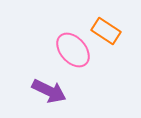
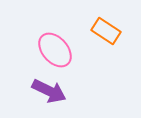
pink ellipse: moved 18 px left
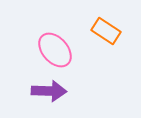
purple arrow: rotated 24 degrees counterclockwise
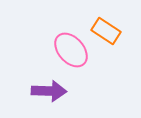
pink ellipse: moved 16 px right
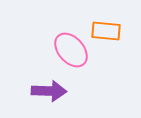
orange rectangle: rotated 28 degrees counterclockwise
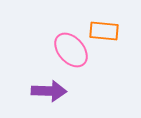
orange rectangle: moved 2 px left
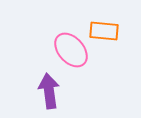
purple arrow: rotated 100 degrees counterclockwise
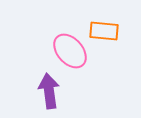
pink ellipse: moved 1 px left, 1 px down
